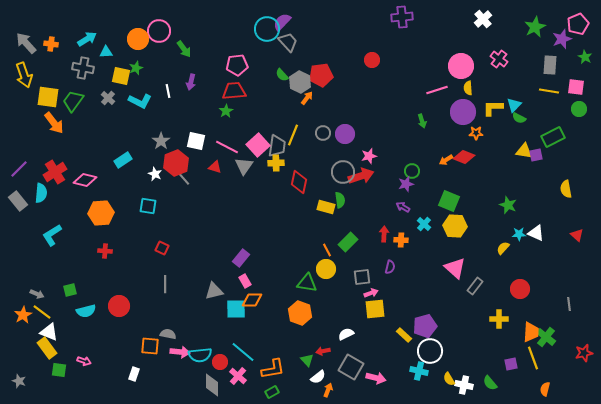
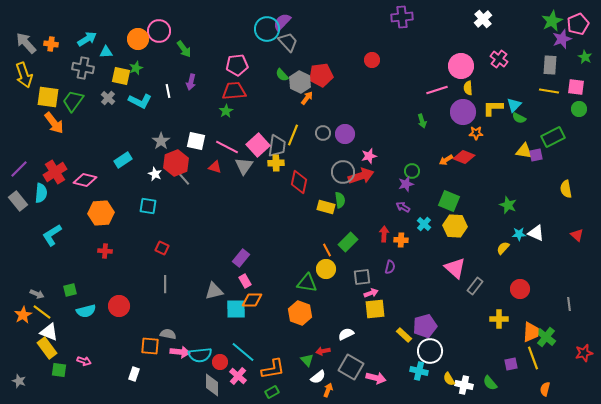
green star at (535, 27): moved 17 px right, 6 px up
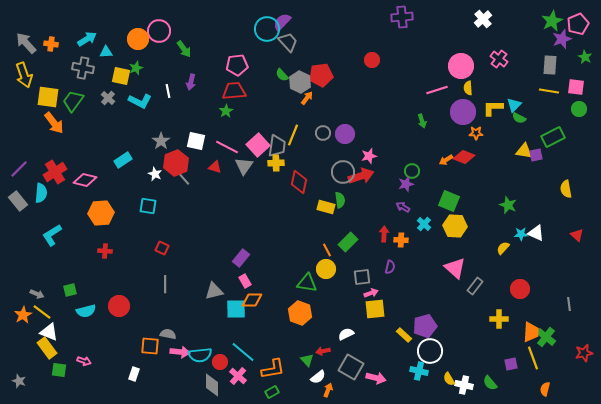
cyan star at (519, 234): moved 2 px right
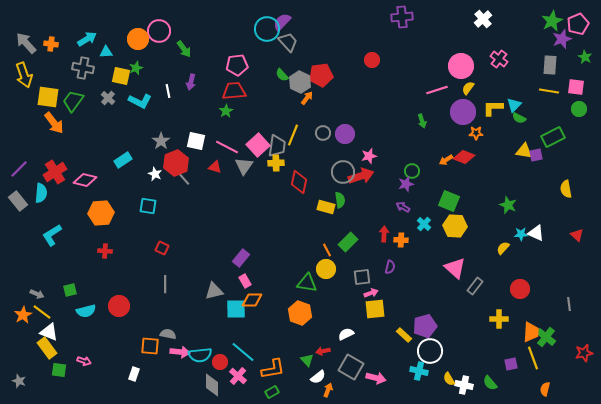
yellow semicircle at (468, 88): rotated 40 degrees clockwise
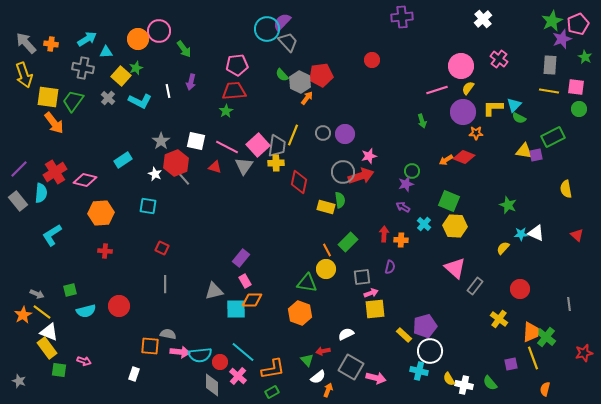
yellow square at (121, 76): rotated 30 degrees clockwise
yellow cross at (499, 319): rotated 36 degrees clockwise
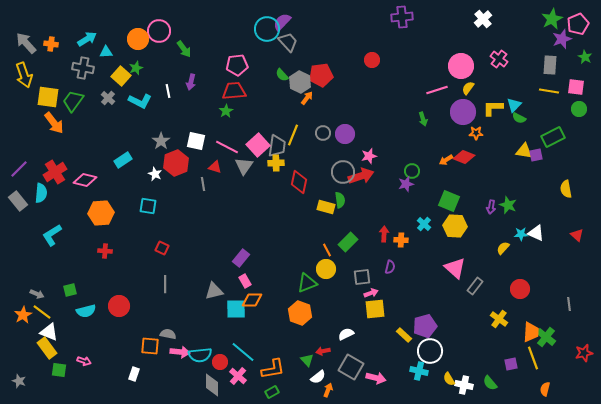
green star at (552, 21): moved 2 px up
green arrow at (422, 121): moved 1 px right, 2 px up
gray line at (184, 179): moved 19 px right, 5 px down; rotated 32 degrees clockwise
purple arrow at (403, 207): moved 88 px right; rotated 112 degrees counterclockwise
green triangle at (307, 283): rotated 30 degrees counterclockwise
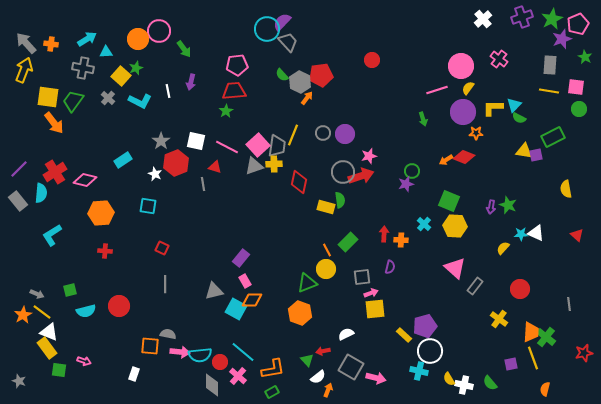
purple cross at (402, 17): moved 120 px right; rotated 15 degrees counterclockwise
yellow arrow at (24, 75): moved 5 px up; rotated 140 degrees counterclockwise
yellow cross at (276, 163): moved 2 px left, 1 px down
gray triangle at (244, 166): moved 10 px right; rotated 36 degrees clockwise
cyan square at (236, 309): rotated 30 degrees clockwise
